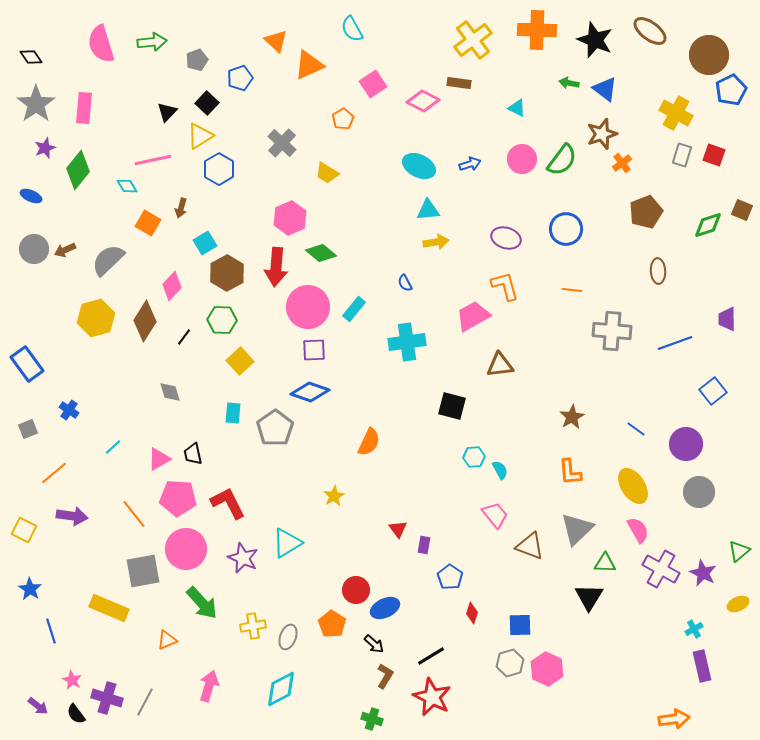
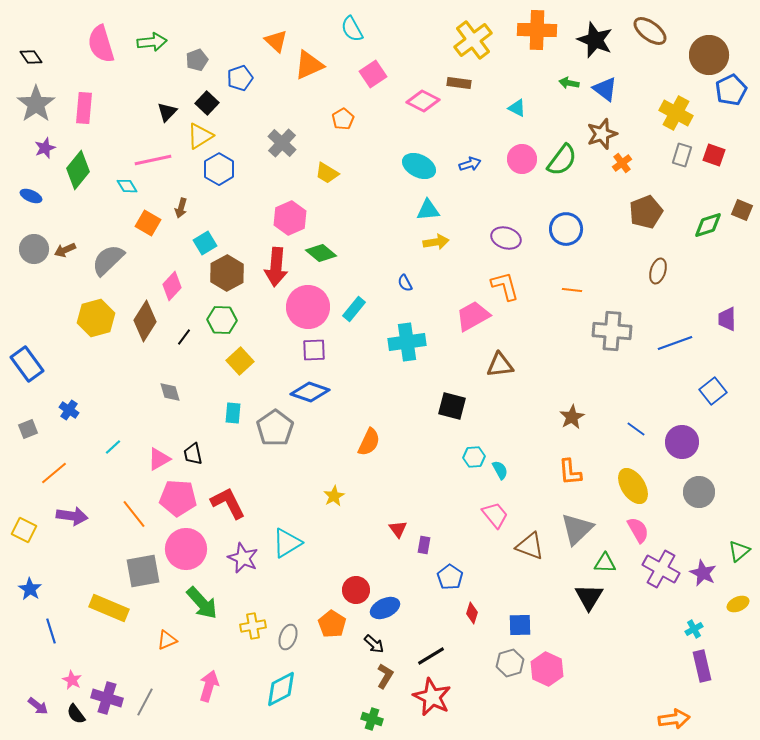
pink square at (373, 84): moved 10 px up
brown ellipse at (658, 271): rotated 20 degrees clockwise
purple circle at (686, 444): moved 4 px left, 2 px up
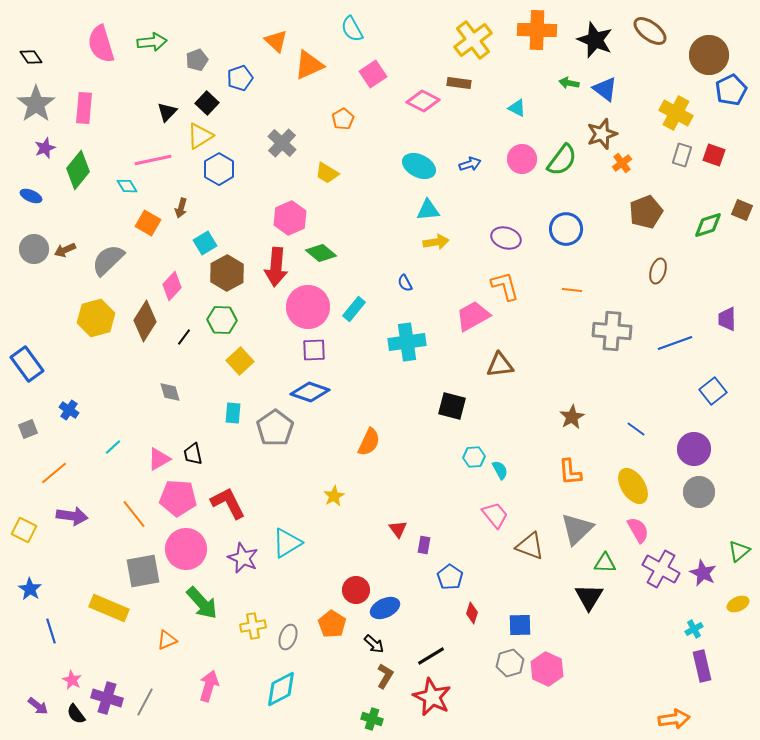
purple circle at (682, 442): moved 12 px right, 7 px down
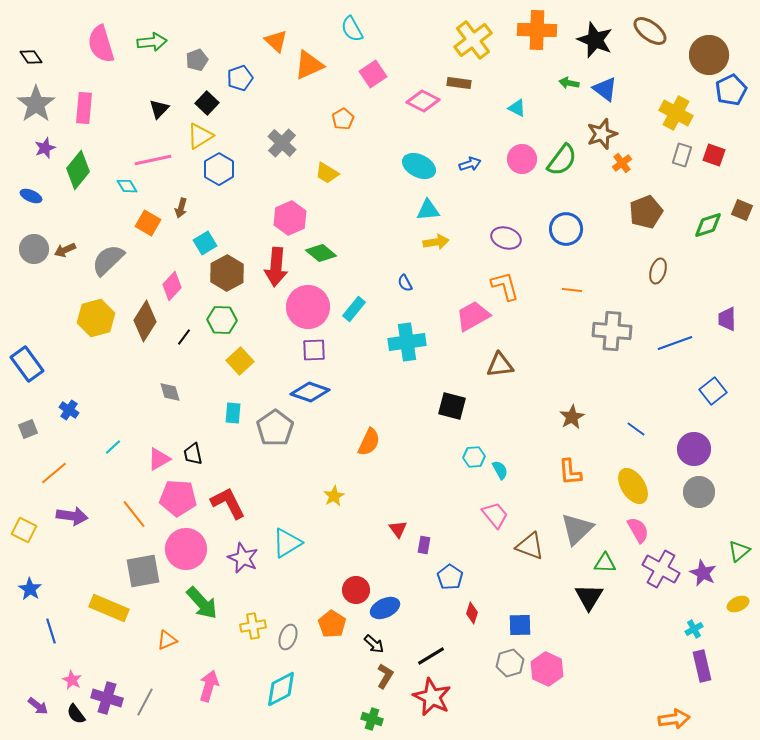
black triangle at (167, 112): moved 8 px left, 3 px up
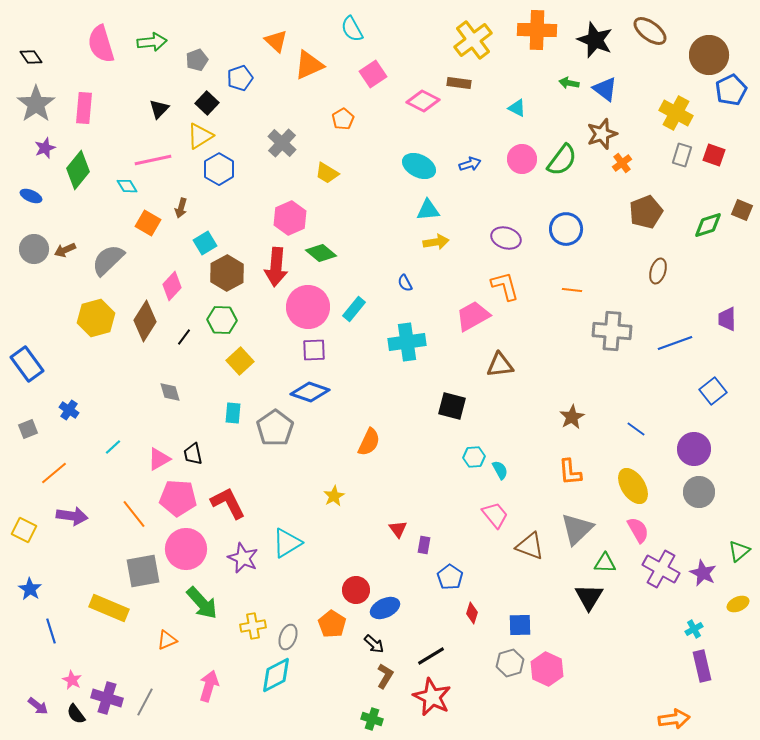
cyan diamond at (281, 689): moved 5 px left, 14 px up
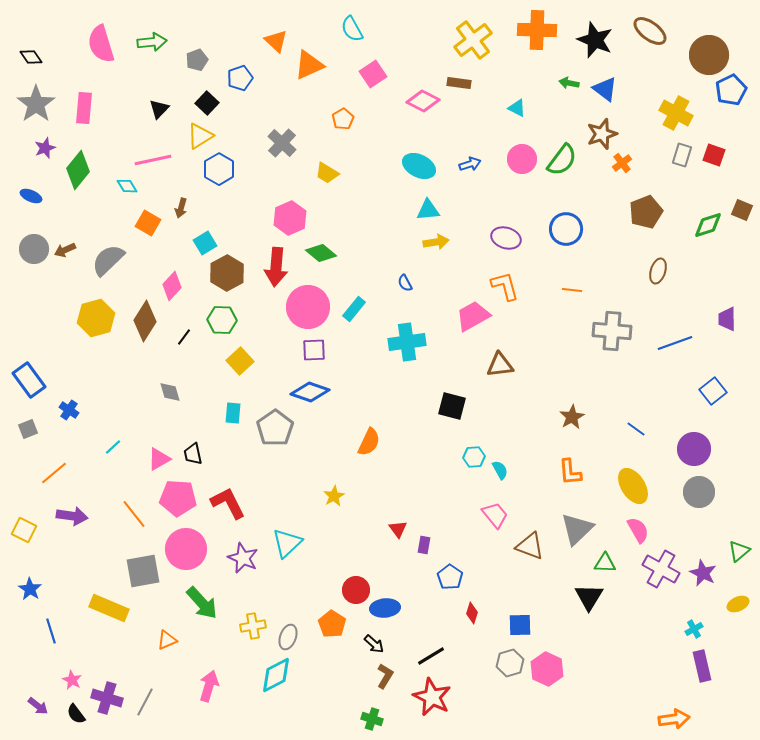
blue rectangle at (27, 364): moved 2 px right, 16 px down
cyan triangle at (287, 543): rotated 12 degrees counterclockwise
blue ellipse at (385, 608): rotated 20 degrees clockwise
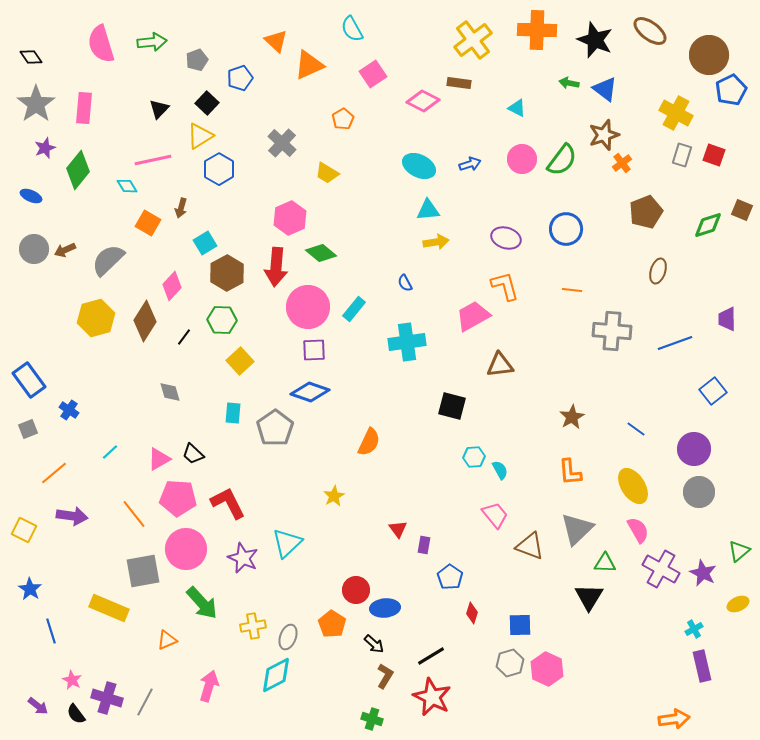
brown star at (602, 134): moved 2 px right, 1 px down
cyan line at (113, 447): moved 3 px left, 5 px down
black trapezoid at (193, 454): rotated 35 degrees counterclockwise
